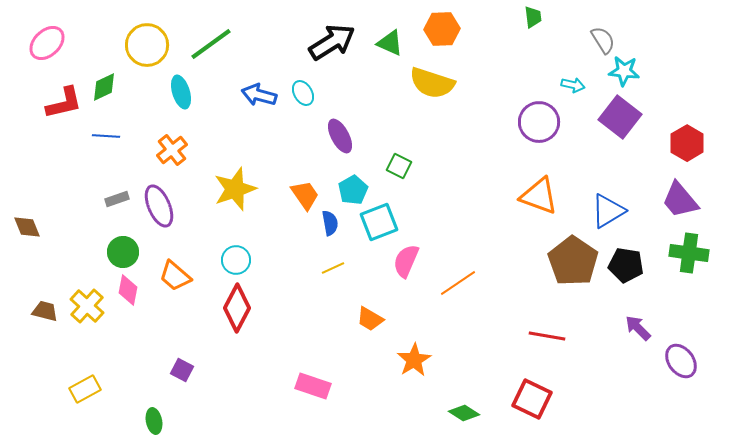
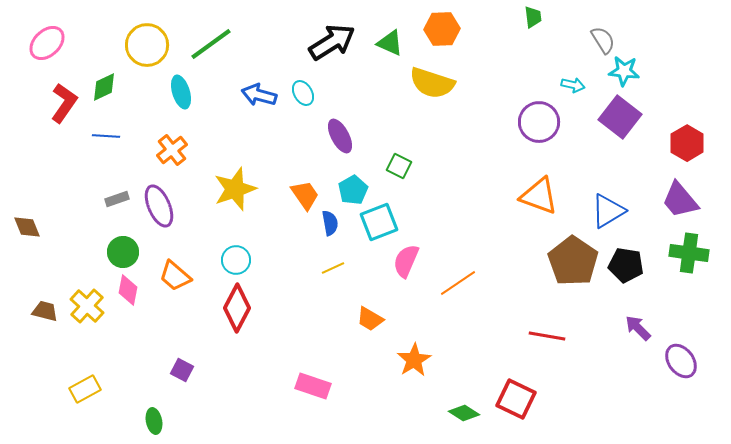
red L-shape at (64, 103): rotated 42 degrees counterclockwise
red square at (532, 399): moved 16 px left
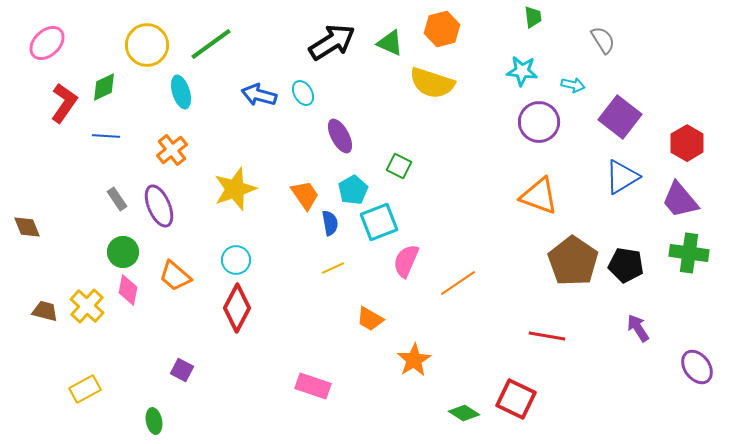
orange hexagon at (442, 29): rotated 12 degrees counterclockwise
cyan star at (624, 71): moved 102 px left
gray rectangle at (117, 199): rotated 75 degrees clockwise
blue triangle at (608, 211): moved 14 px right, 34 px up
purple arrow at (638, 328): rotated 12 degrees clockwise
purple ellipse at (681, 361): moved 16 px right, 6 px down
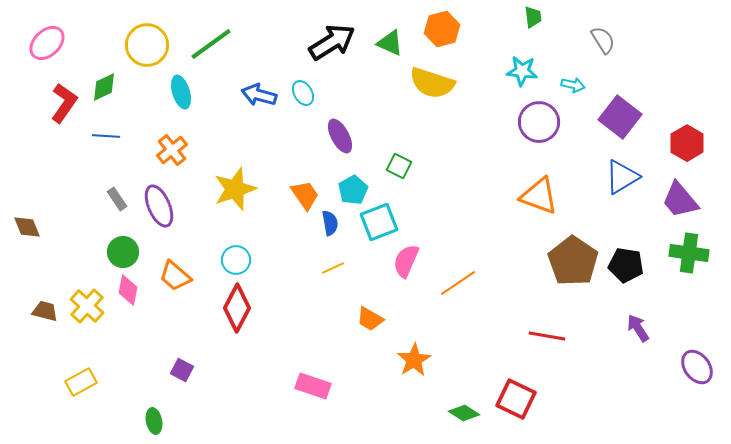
yellow rectangle at (85, 389): moved 4 px left, 7 px up
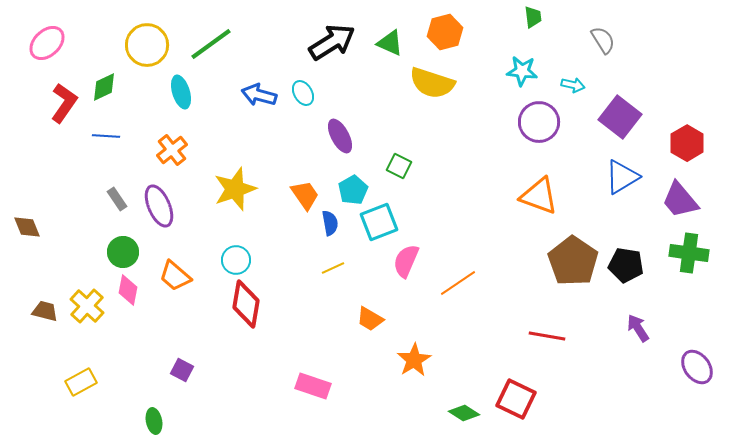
orange hexagon at (442, 29): moved 3 px right, 3 px down
red diamond at (237, 308): moved 9 px right, 4 px up; rotated 18 degrees counterclockwise
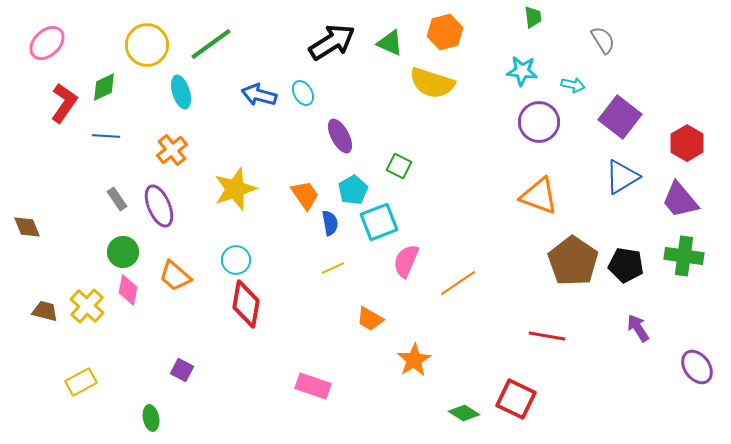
green cross at (689, 253): moved 5 px left, 3 px down
green ellipse at (154, 421): moved 3 px left, 3 px up
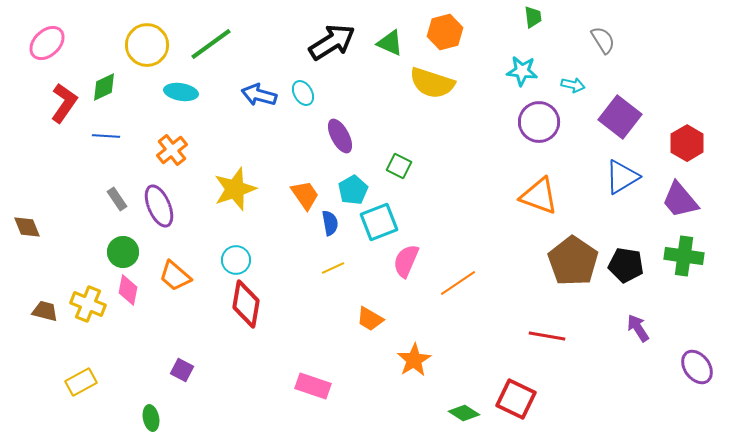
cyan ellipse at (181, 92): rotated 64 degrees counterclockwise
yellow cross at (87, 306): moved 1 px right, 2 px up; rotated 20 degrees counterclockwise
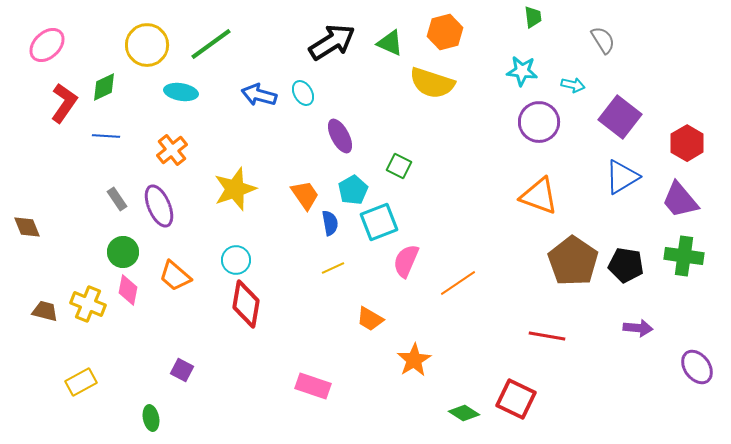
pink ellipse at (47, 43): moved 2 px down
purple arrow at (638, 328): rotated 128 degrees clockwise
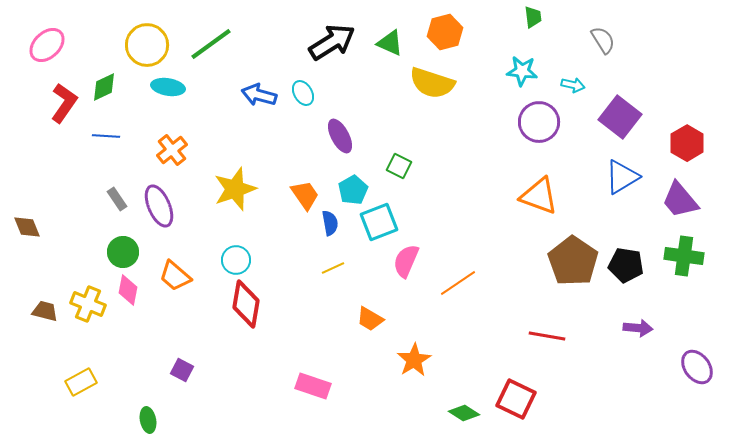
cyan ellipse at (181, 92): moved 13 px left, 5 px up
green ellipse at (151, 418): moved 3 px left, 2 px down
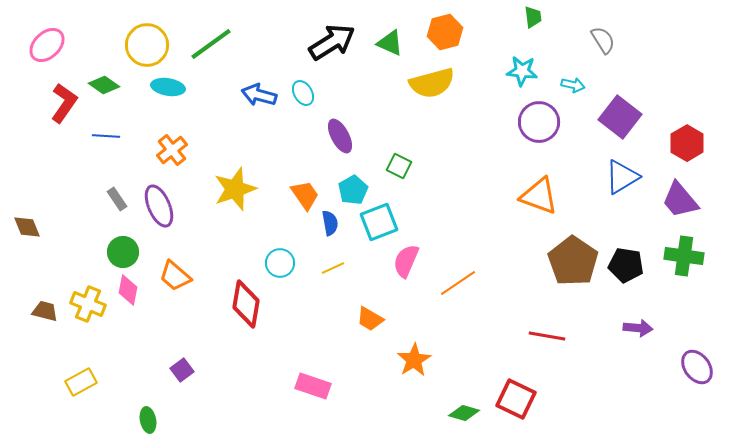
yellow semicircle at (432, 83): rotated 33 degrees counterclockwise
green diamond at (104, 87): moved 2 px up; rotated 60 degrees clockwise
cyan circle at (236, 260): moved 44 px right, 3 px down
purple square at (182, 370): rotated 25 degrees clockwise
green diamond at (464, 413): rotated 16 degrees counterclockwise
